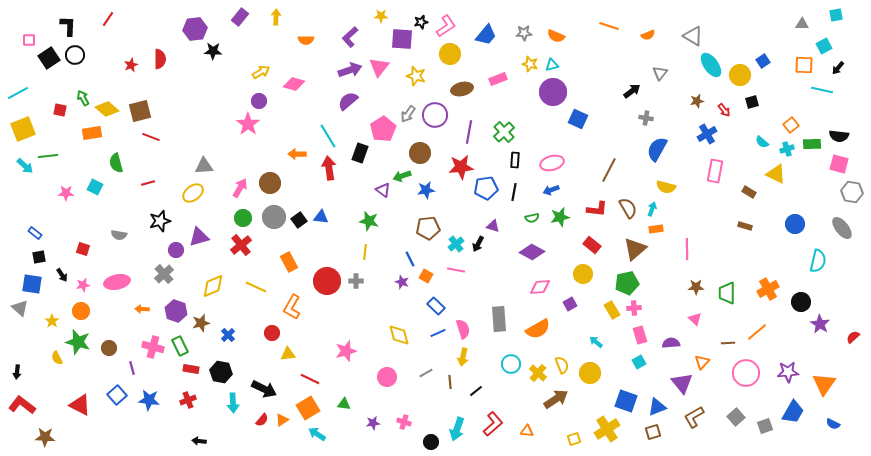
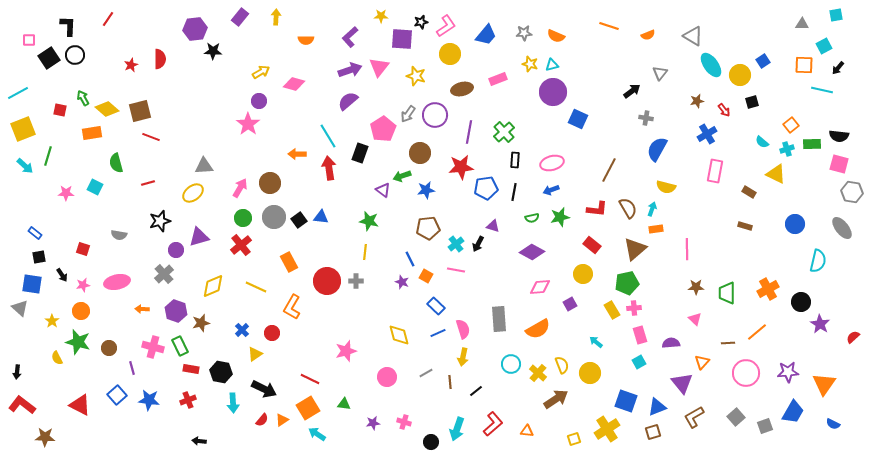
green line at (48, 156): rotated 66 degrees counterclockwise
blue cross at (228, 335): moved 14 px right, 5 px up
yellow triangle at (288, 354): moved 33 px left; rotated 28 degrees counterclockwise
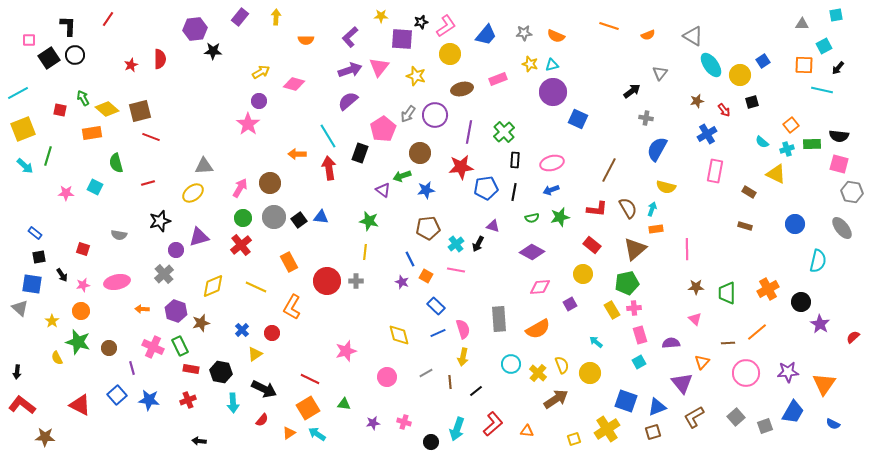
pink cross at (153, 347): rotated 10 degrees clockwise
orange triangle at (282, 420): moved 7 px right, 13 px down
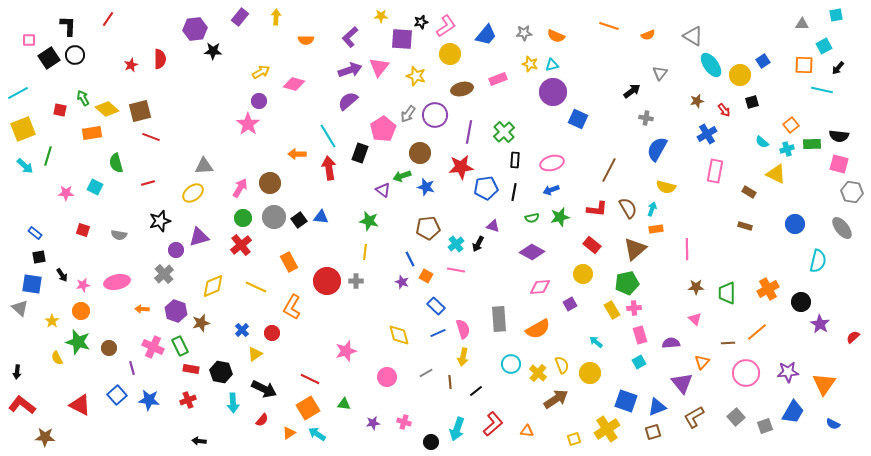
blue star at (426, 190): moved 3 px up; rotated 24 degrees clockwise
red square at (83, 249): moved 19 px up
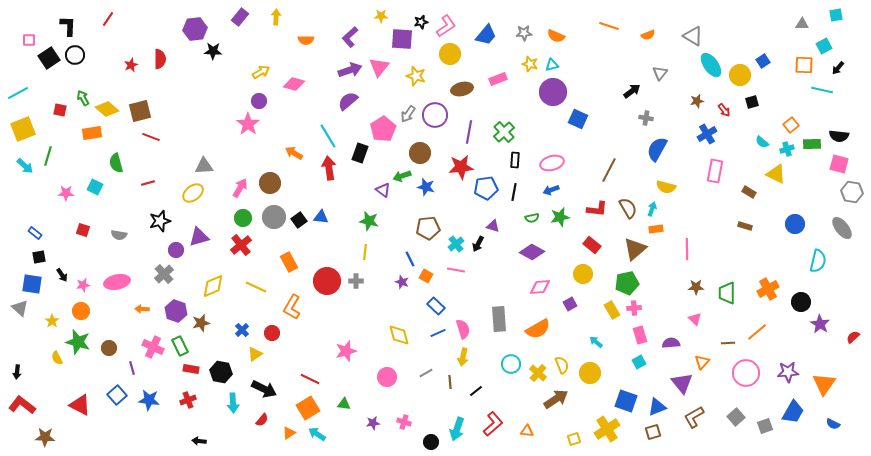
orange arrow at (297, 154): moved 3 px left, 1 px up; rotated 30 degrees clockwise
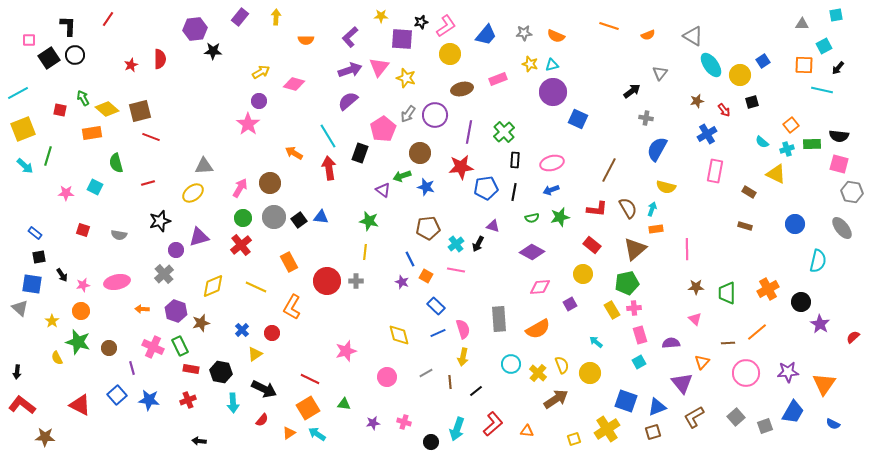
yellow star at (416, 76): moved 10 px left, 2 px down
